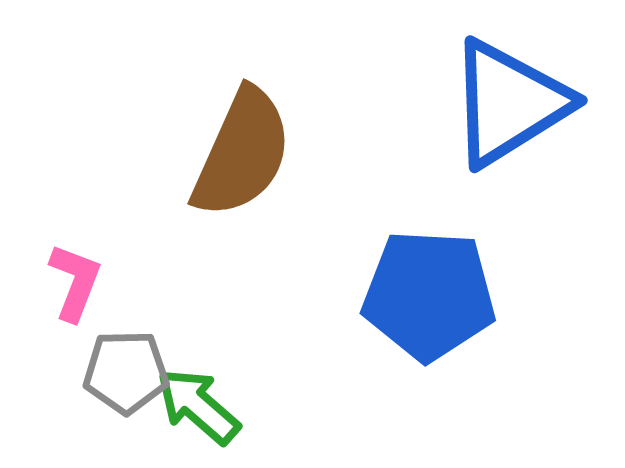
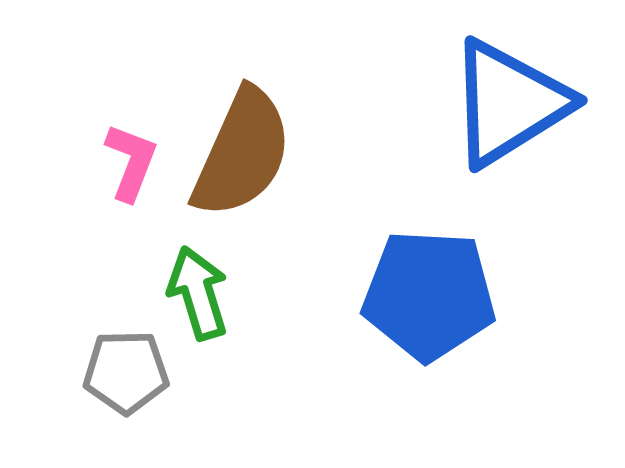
pink L-shape: moved 56 px right, 120 px up
green arrow: moved 113 px up; rotated 32 degrees clockwise
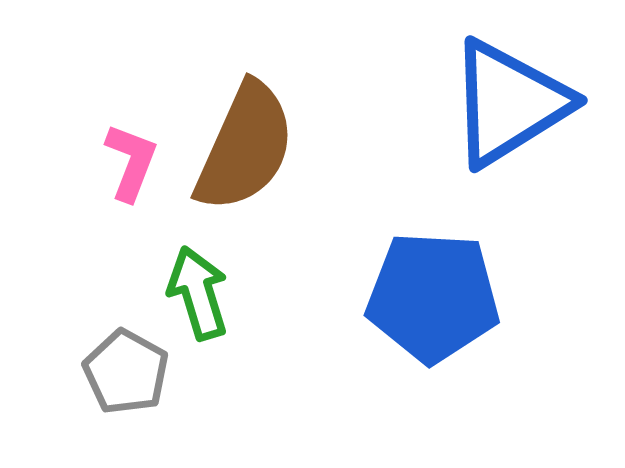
brown semicircle: moved 3 px right, 6 px up
blue pentagon: moved 4 px right, 2 px down
gray pentagon: rotated 30 degrees clockwise
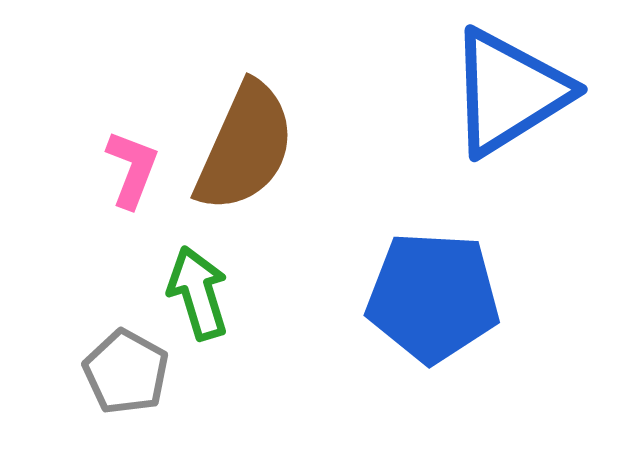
blue triangle: moved 11 px up
pink L-shape: moved 1 px right, 7 px down
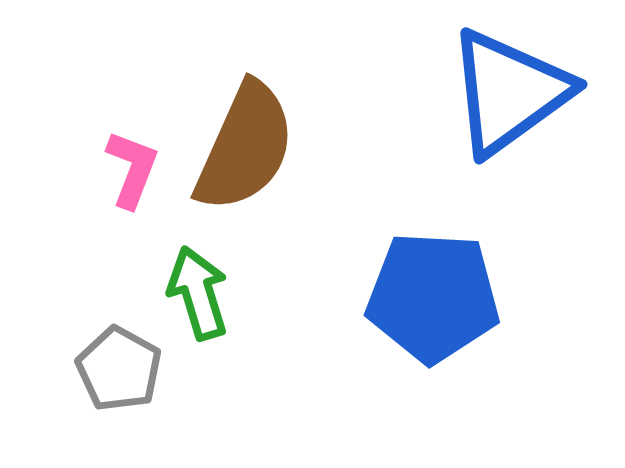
blue triangle: rotated 4 degrees counterclockwise
gray pentagon: moved 7 px left, 3 px up
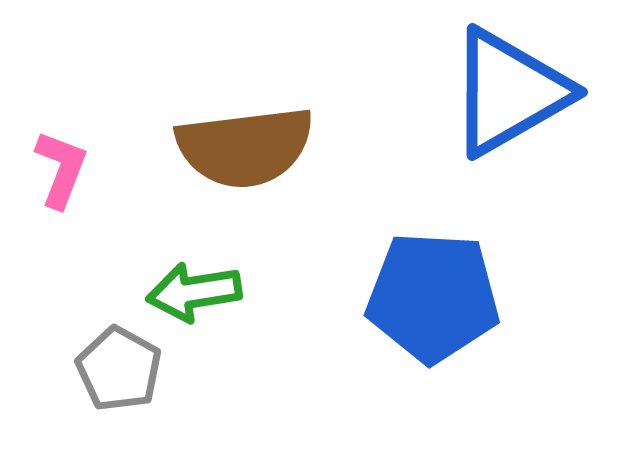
blue triangle: rotated 6 degrees clockwise
brown semicircle: rotated 59 degrees clockwise
pink L-shape: moved 71 px left
green arrow: moved 4 px left, 1 px up; rotated 82 degrees counterclockwise
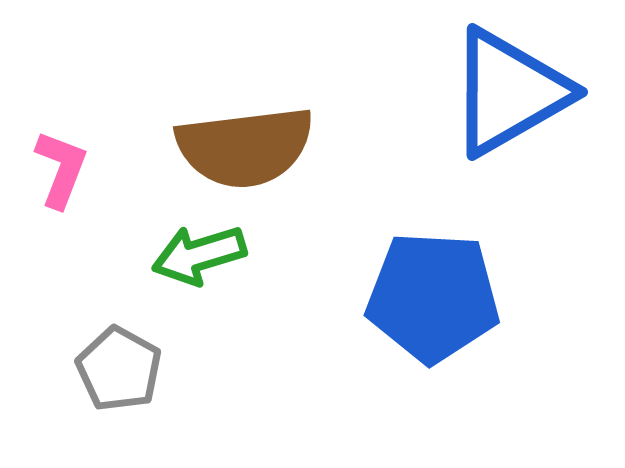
green arrow: moved 5 px right, 37 px up; rotated 8 degrees counterclockwise
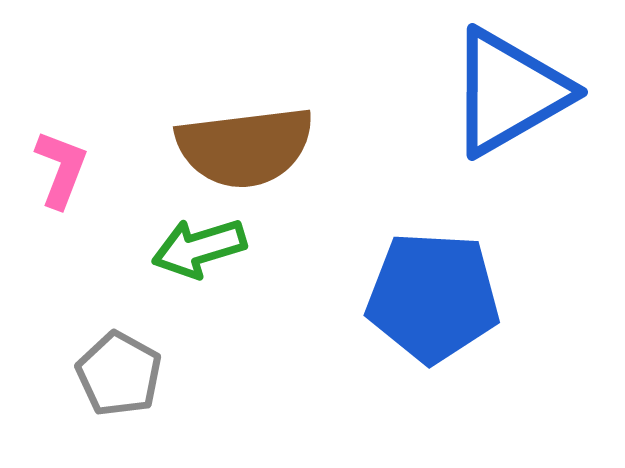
green arrow: moved 7 px up
gray pentagon: moved 5 px down
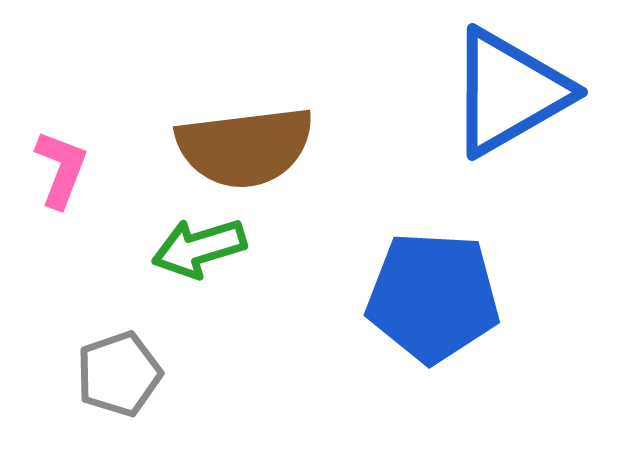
gray pentagon: rotated 24 degrees clockwise
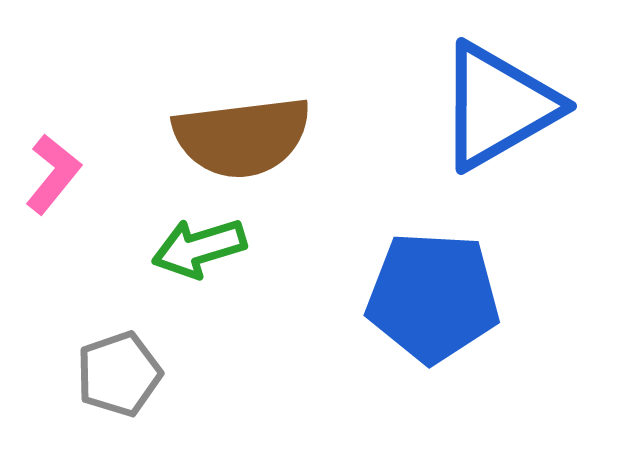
blue triangle: moved 11 px left, 14 px down
brown semicircle: moved 3 px left, 10 px up
pink L-shape: moved 8 px left, 5 px down; rotated 18 degrees clockwise
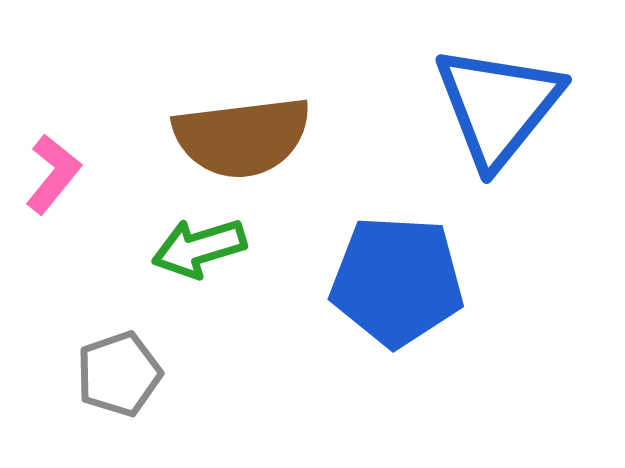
blue triangle: rotated 21 degrees counterclockwise
blue pentagon: moved 36 px left, 16 px up
